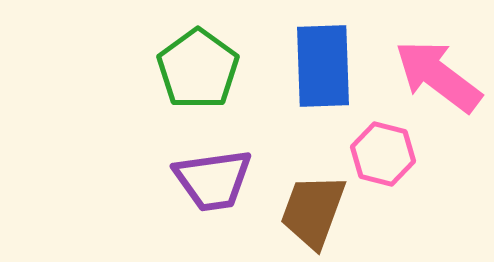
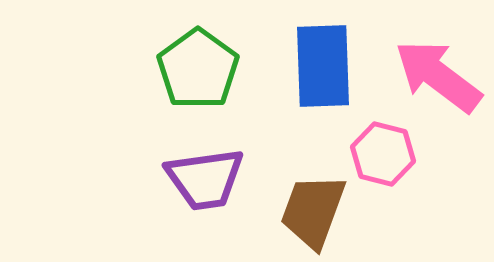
purple trapezoid: moved 8 px left, 1 px up
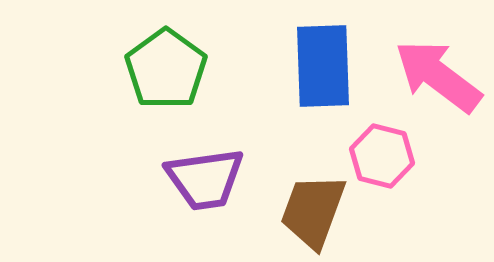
green pentagon: moved 32 px left
pink hexagon: moved 1 px left, 2 px down
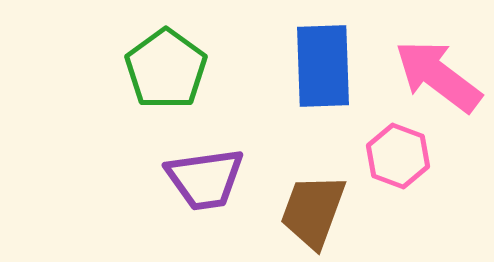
pink hexagon: moved 16 px right; rotated 6 degrees clockwise
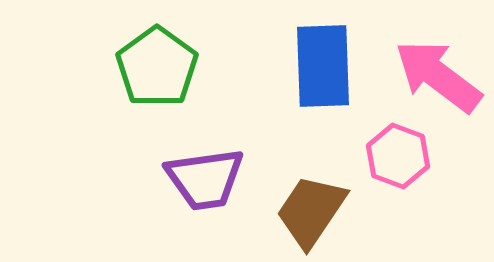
green pentagon: moved 9 px left, 2 px up
brown trapezoid: moved 2 px left; rotated 14 degrees clockwise
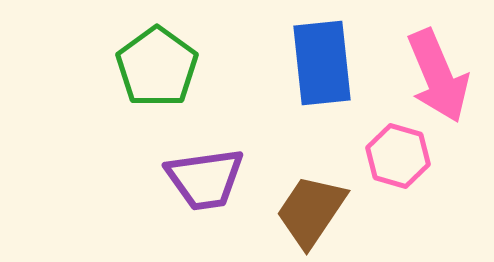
blue rectangle: moved 1 px left, 3 px up; rotated 4 degrees counterclockwise
pink arrow: rotated 150 degrees counterclockwise
pink hexagon: rotated 4 degrees counterclockwise
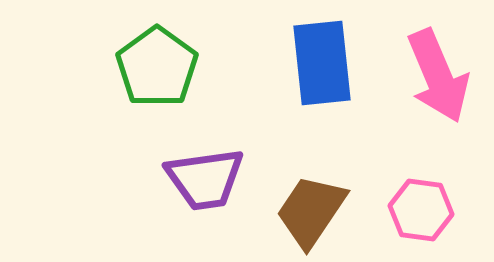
pink hexagon: moved 23 px right, 54 px down; rotated 8 degrees counterclockwise
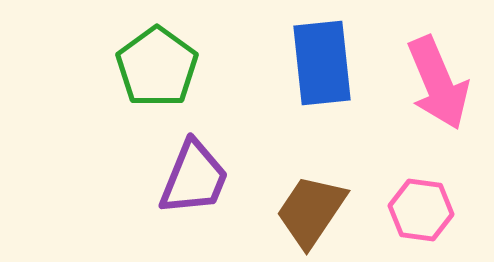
pink arrow: moved 7 px down
purple trapezoid: moved 11 px left, 1 px up; rotated 60 degrees counterclockwise
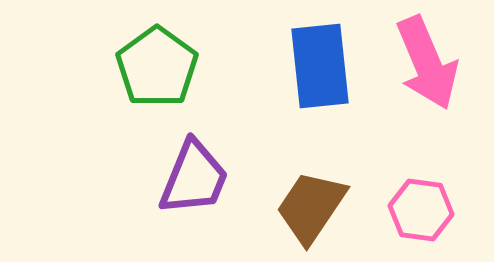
blue rectangle: moved 2 px left, 3 px down
pink arrow: moved 11 px left, 20 px up
brown trapezoid: moved 4 px up
